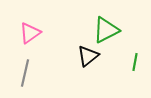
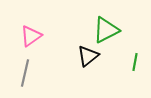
pink triangle: moved 1 px right, 3 px down
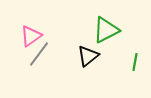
gray line: moved 14 px right, 19 px up; rotated 24 degrees clockwise
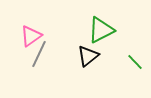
green triangle: moved 5 px left
gray line: rotated 12 degrees counterclockwise
green line: rotated 54 degrees counterclockwise
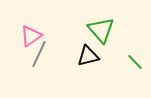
green triangle: rotated 44 degrees counterclockwise
black triangle: rotated 25 degrees clockwise
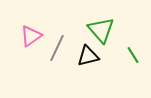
gray line: moved 18 px right, 6 px up
green line: moved 2 px left, 7 px up; rotated 12 degrees clockwise
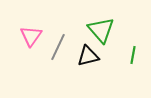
pink triangle: rotated 20 degrees counterclockwise
gray line: moved 1 px right, 1 px up
green line: rotated 42 degrees clockwise
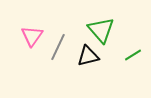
pink triangle: moved 1 px right
green line: rotated 48 degrees clockwise
